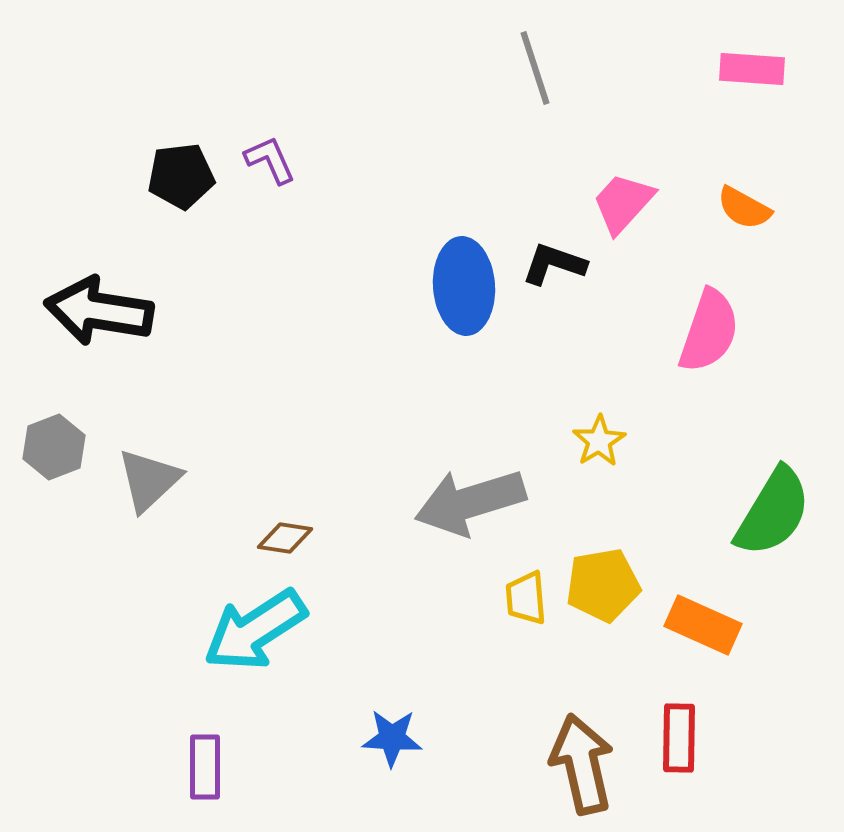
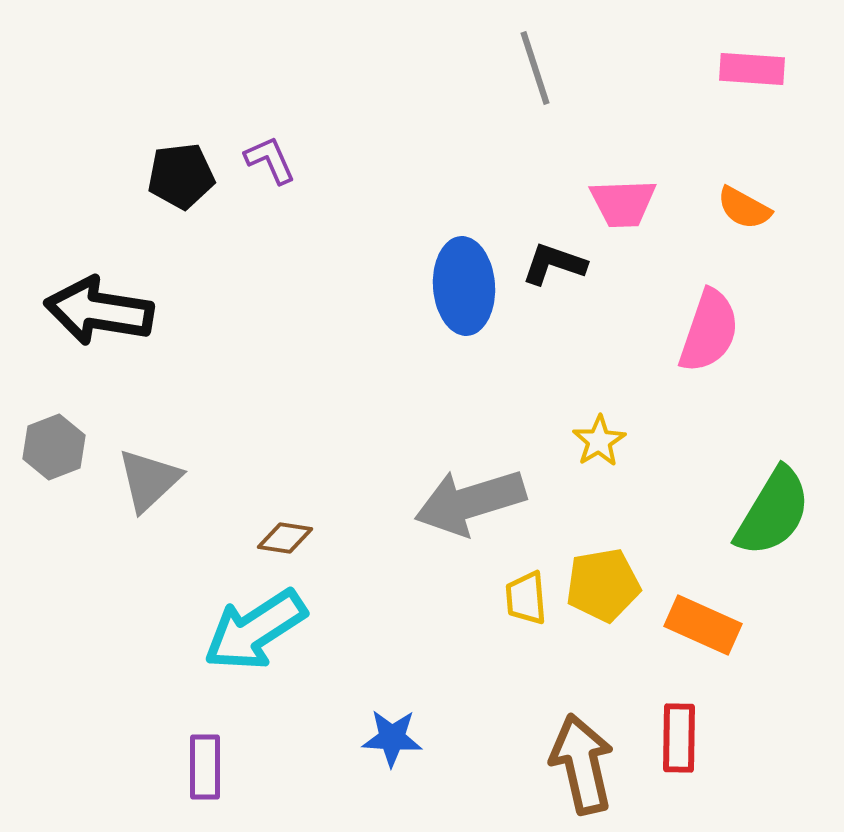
pink trapezoid: rotated 134 degrees counterclockwise
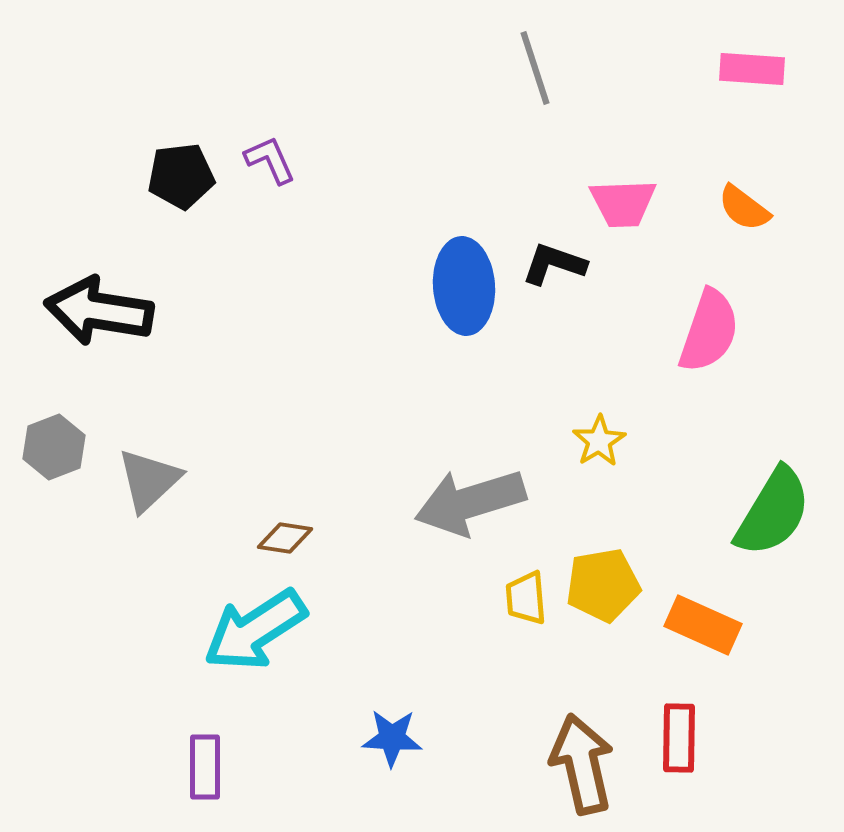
orange semicircle: rotated 8 degrees clockwise
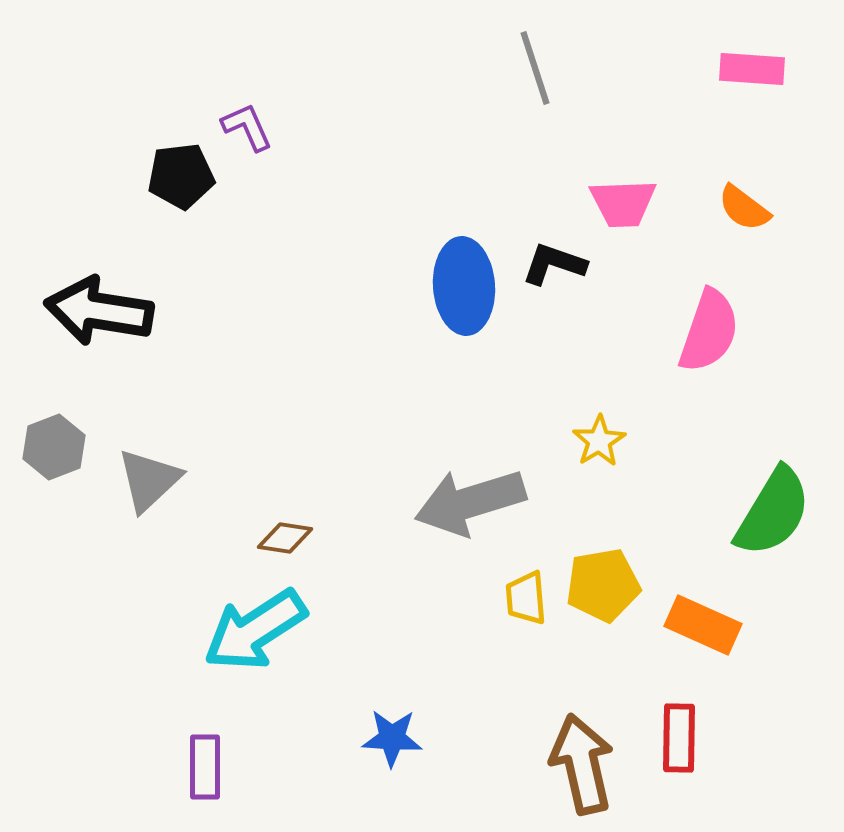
purple L-shape: moved 23 px left, 33 px up
